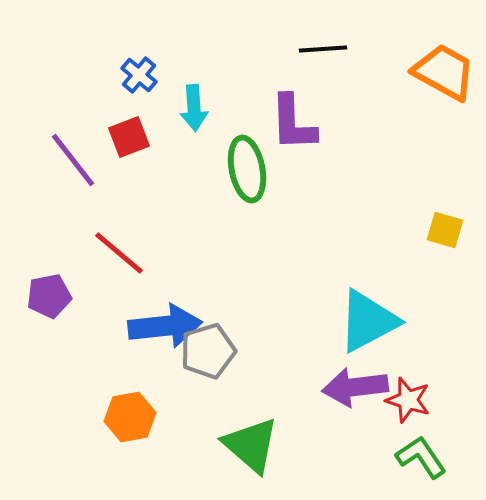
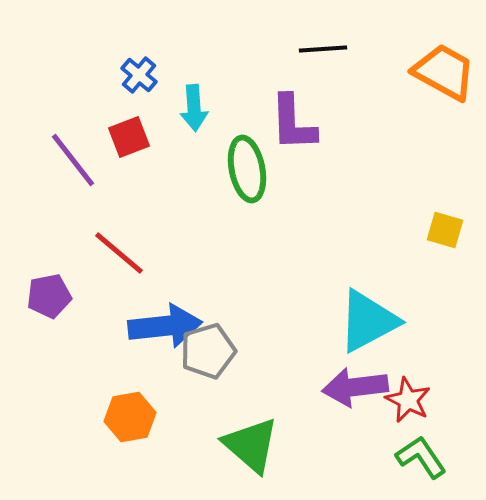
red star: rotated 9 degrees clockwise
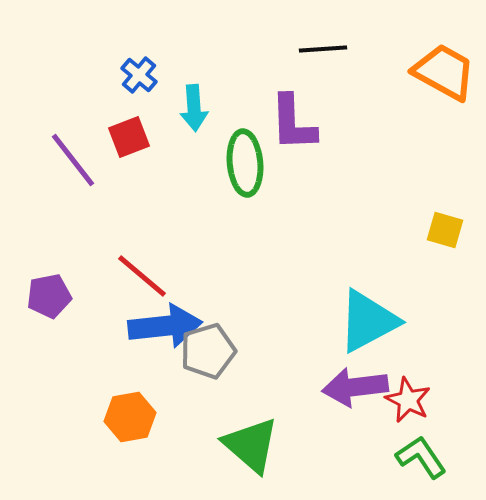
green ellipse: moved 2 px left, 6 px up; rotated 6 degrees clockwise
red line: moved 23 px right, 23 px down
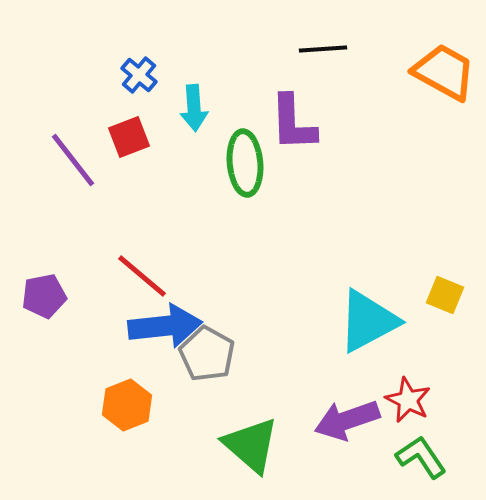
yellow square: moved 65 px down; rotated 6 degrees clockwise
purple pentagon: moved 5 px left
gray pentagon: moved 1 px left, 3 px down; rotated 26 degrees counterclockwise
purple arrow: moved 8 px left, 33 px down; rotated 12 degrees counterclockwise
orange hexagon: moved 3 px left, 12 px up; rotated 12 degrees counterclockwise
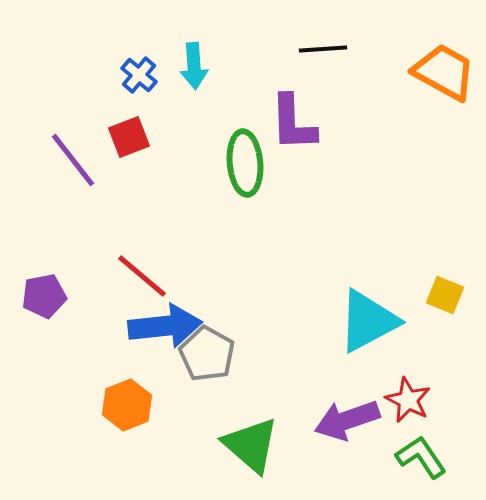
cyan arrow: moved 42 px up
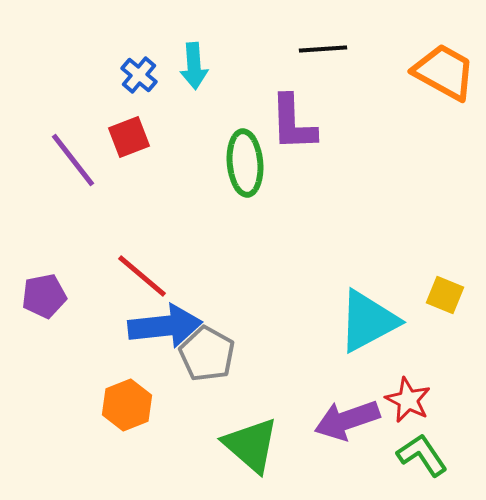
green L-shape: moved 1 px right, 2 px up
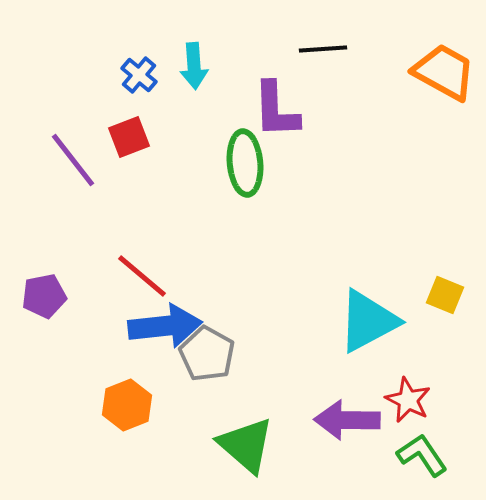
purple L-shape: moved 17 px left, 13 px up
purple arrow: rotated 20 degrees clockwise
green triangle: moved 5 px left
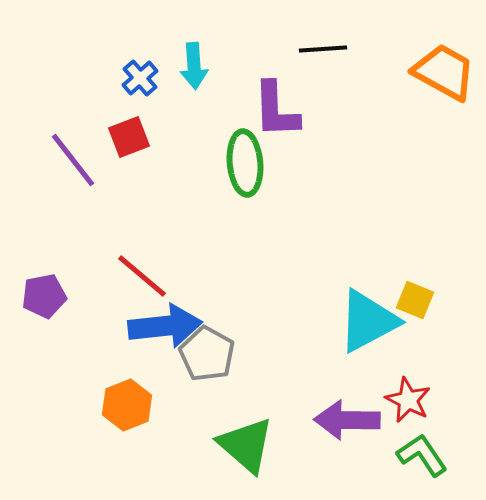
blue cross: moved 1 px right, 3 px down; rotated 9 degrees clockwise
yellow square: moved 30 px left, 5 px down
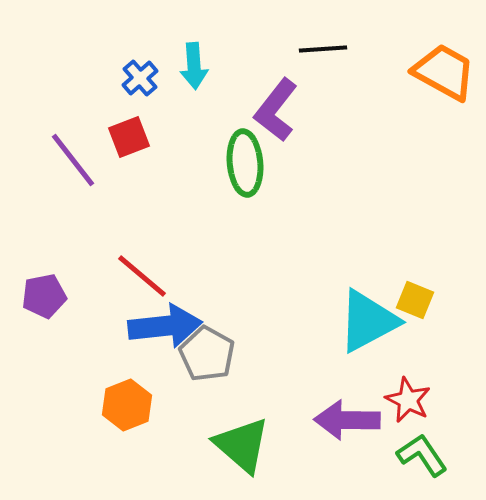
purple L-shape: rotated 40 degrees clockwise
green triangle: moved 4 px left
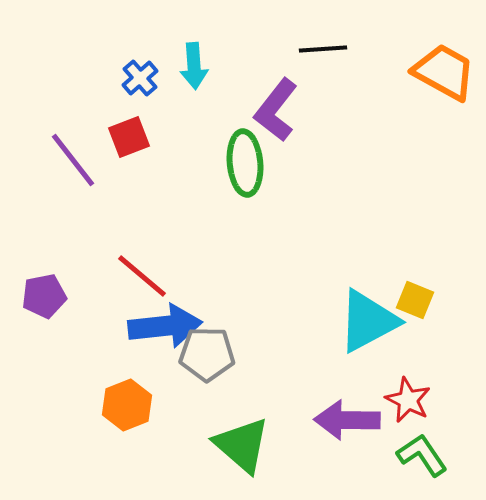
gray pentagon: rotated 28 degrees counterclockwise
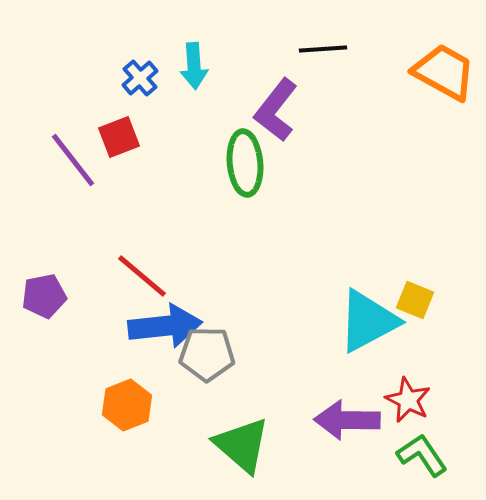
red square: moved 10 px left
